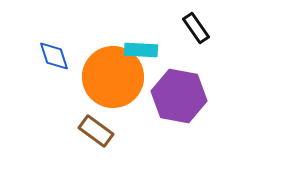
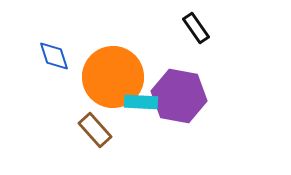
cyan rectangle: moved 52 px down
brown rectangle: moved 1 px left, 1 px up; rotated 12 degrees clockwise
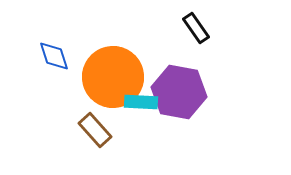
purple hexagon: moved 4 px up
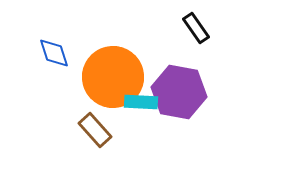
blue diamond: moved 3 px up
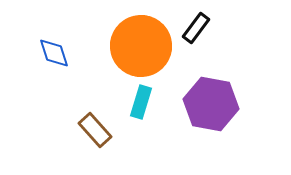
black rectangle: rotated 72 degrees clockwise
orange circle: moved 28 px right, 31 px up
purple hexagon: moved 32 px right, 12 px down
cyan rectangle: rotated 76 degrees counterclockwise
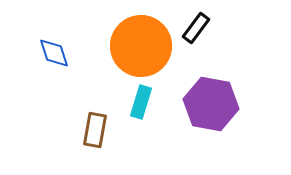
brown rectangle: rotated 52 degrees clockwise
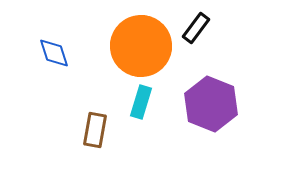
purple hexagon: rotated 12 degrees clockwise
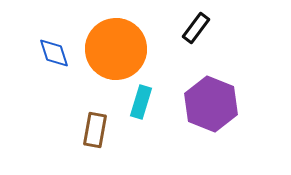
orange circle: moved 25 px left, 3 px down
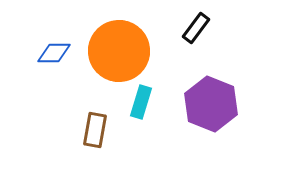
orange circle: moved 3 px right, 2 px down
blue diamond: rotated 72 degrees counterclockwise
